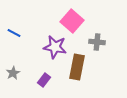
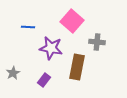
blue line: moved 14 px right, 6 px up; rotated 24 degrees counterclockwise
purple star: moved 4 px left, 1 px down
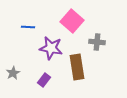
brown rectangle: rotated 20 degrees counterclockwise
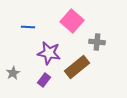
purple star: moved 2 px left, 5 px down
brown rectangle: rotated 60 degrees clockwise
